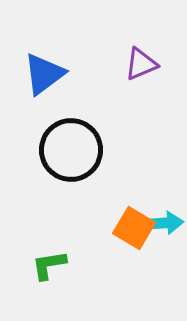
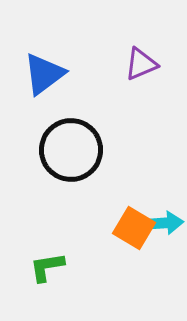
green L-shape: moved 2 px left, 2 px down
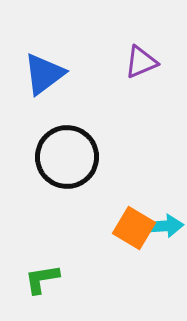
purple triangle: moved 2 px up
black circle: moved 4 px left, 7 px down
cyan arrow: moved 3 px down
green L-shape: moved 5 px left, 12 px down
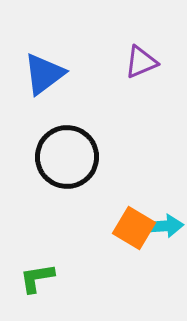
green L-shape: moved 5 px left, 1 px up
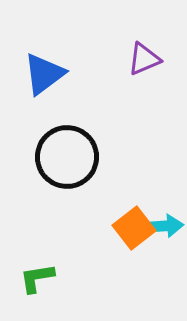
purple triangle: moved 3 px right, 3 px up
orange square: rotated 21 degrees clockwise
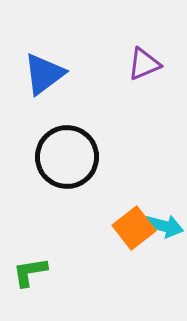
purple triangle: moved 5 px down
cyan arrow: rotated 18 degrees clockwise
green L-shape: moved 7 px left, 6 px up
